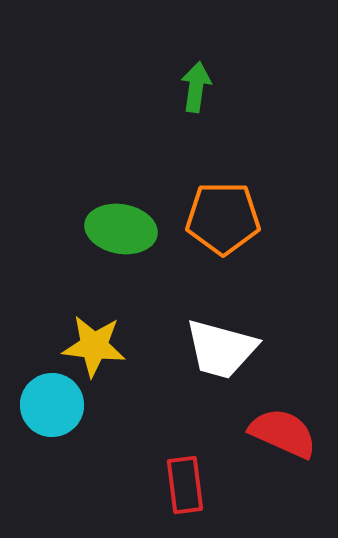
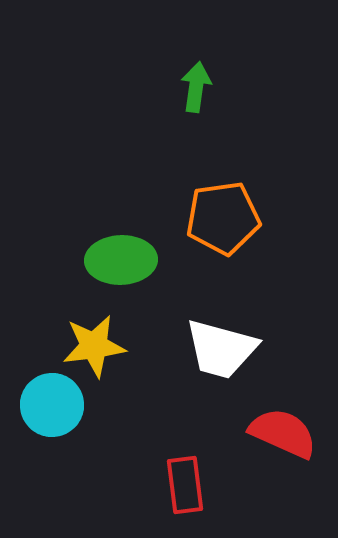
orange pentagon: rotated 8 degrees counterclockwise
green ellipse: moved 31 px down; rotated 12 degrees counterclockwise
yellow star: rotated 14 degrees counterclockwise
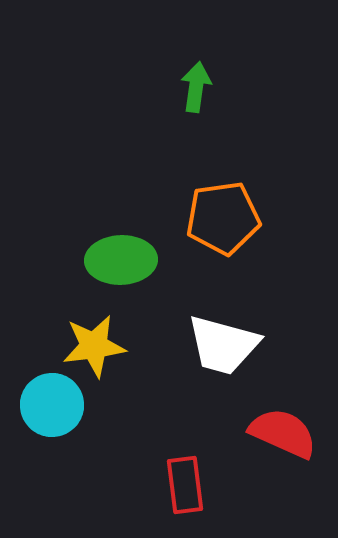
white trapezoid: moved 2 px right, 4 px up
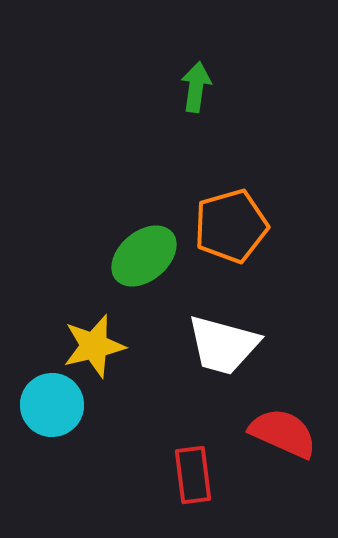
orange pentagon: moved 8 px right, 8 px down; rotated 8 degrees counterclockwise
green ellipse: moved 23 px right, 4 px up; rotated 38 degrees counterclockwise
yellow star: rotated 6 degrees counterclockwise
red rectangle: moved 8 px right, 10 px up
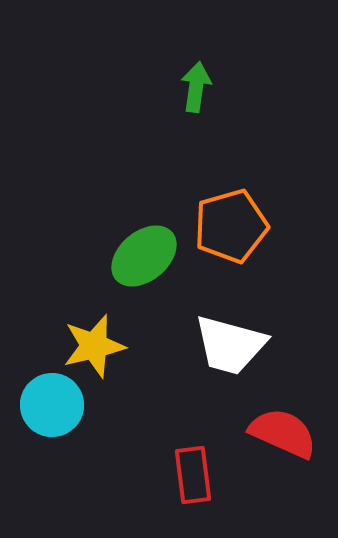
white trapezoid: moved 7 px right
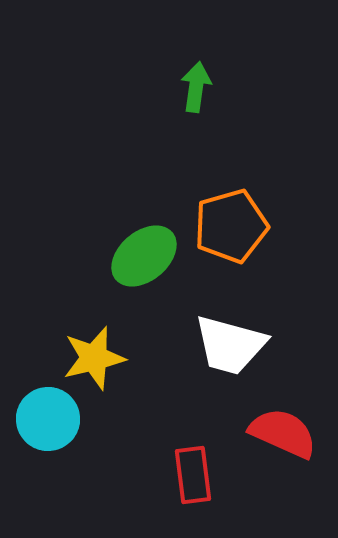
yellow star: moved 12 px down
cyan circle: moved 4 px left, 14 px down
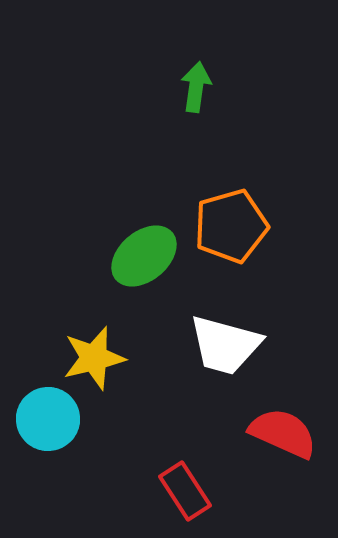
white trapezoid: moved 5 px left
red rectangle: moved 8 px left, 16 px down; rotated 26 degrees counterclockwise
